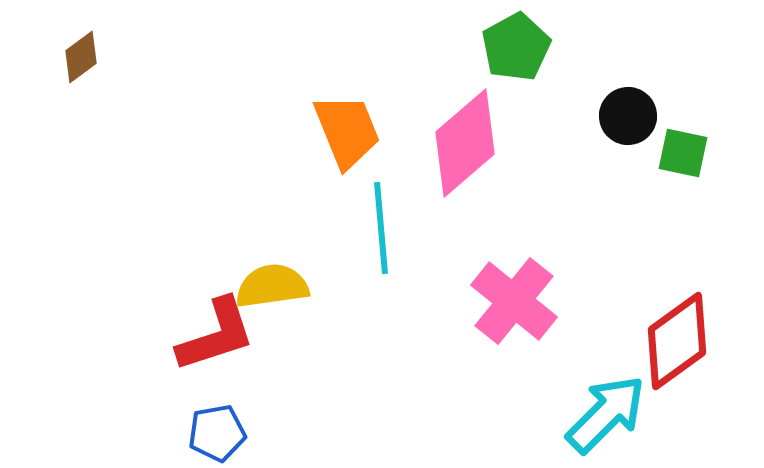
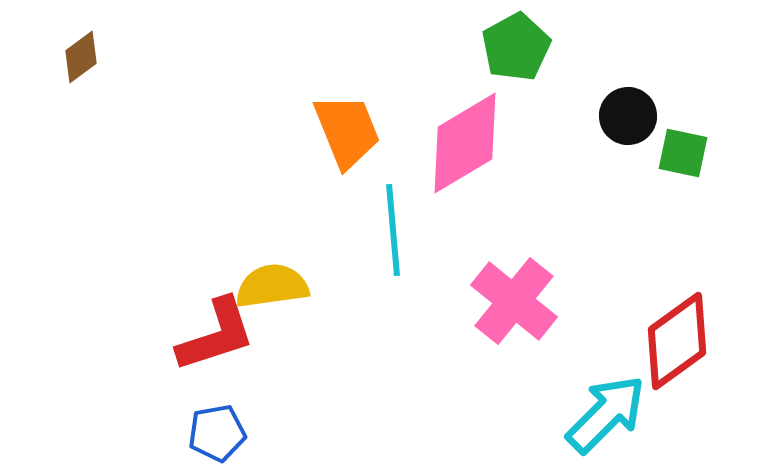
pink diamond: rotated 10 degrees clockwise
cyan line: moved 12 px right, 2 px down
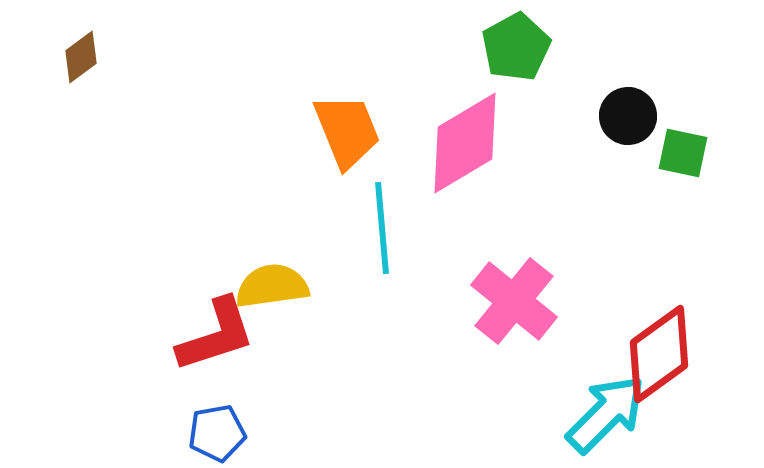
cyan line: moved 11 px left, 2 px up
red diamond: moved 18 px left, 13 px down
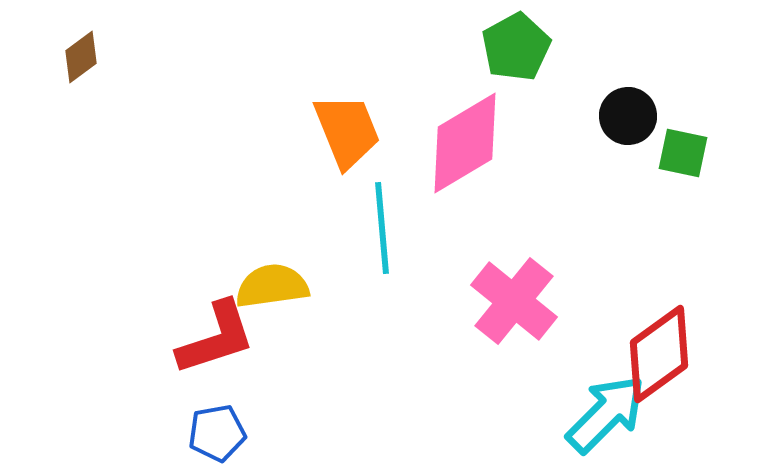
red L-shape: moved 3 px down
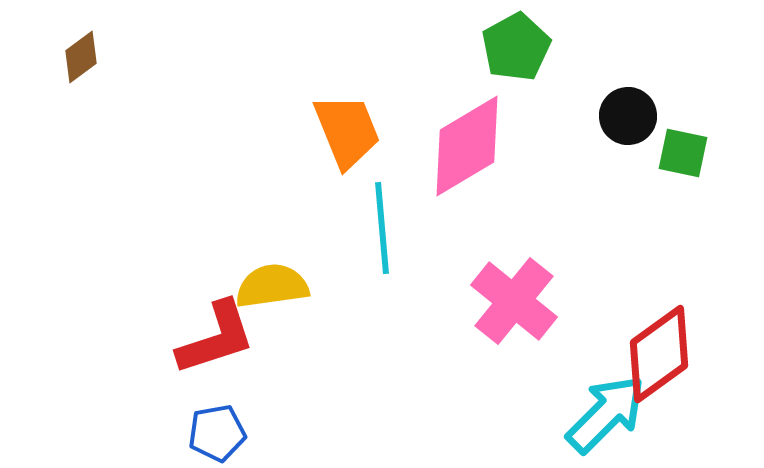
pink diamond: moved 2 px right, 3 px down
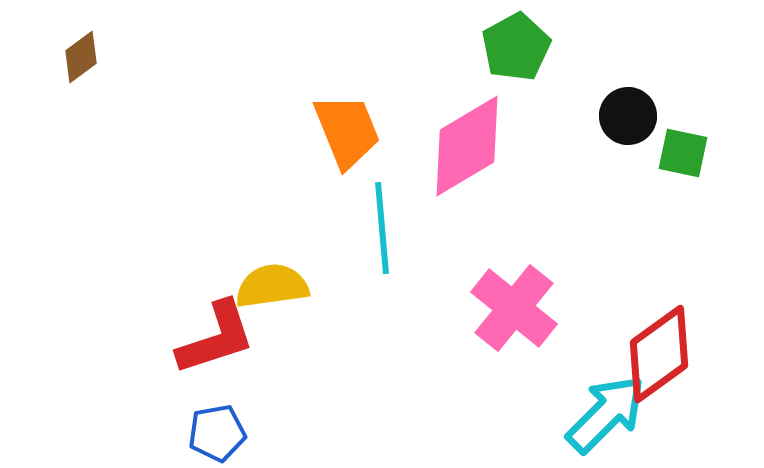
pink cross: moved 7 px down
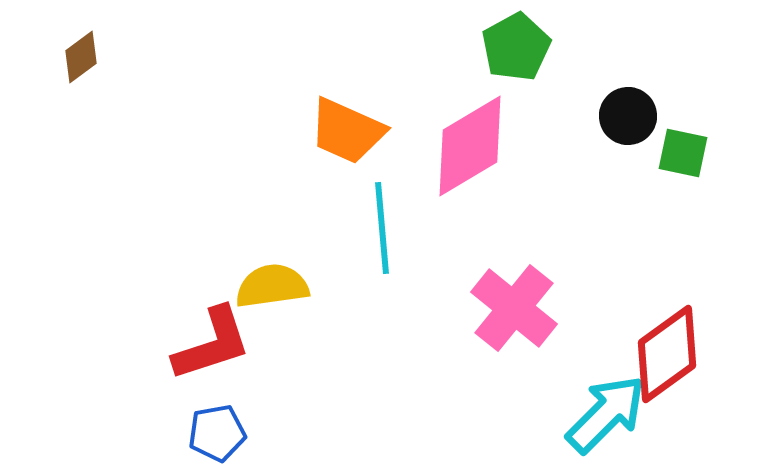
orange trapezoid: rotated 136 degrees clockwise
pink diamond: moved 3 px right
red L-shape: moved 4 px left, 6 px down
red diamond: moved 8 px right
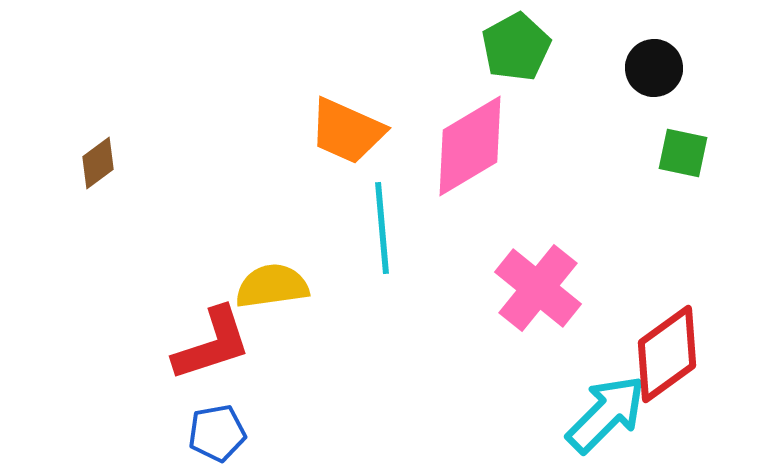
brown diamond: moved 17 px right, 106 px down
black circle: moved 26 px right, 48 px up
pink cross: moved 24 px right, 20 px up
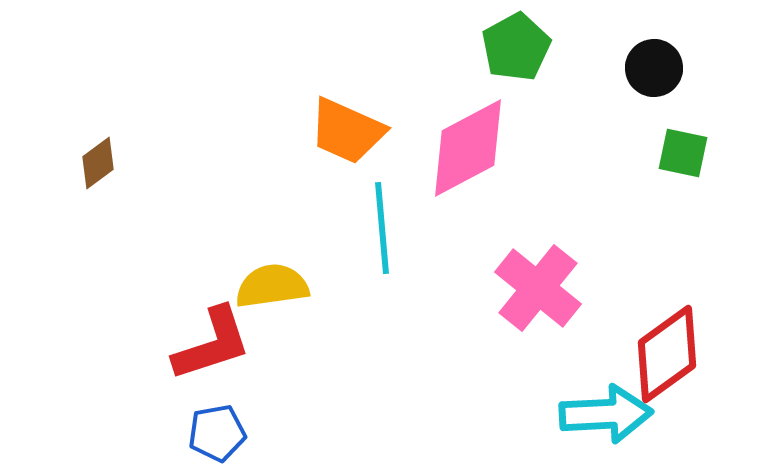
pink diamond: moved 2 px left, 2 px down; rotated 3 degrees clockwise
cyan arrow: rotated 42 degrees clockwise
